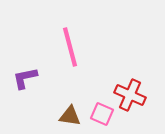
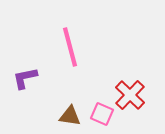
red cross: rotated 20 degrees clockwise
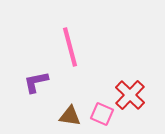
purple L-shape: moved 11 px right, 4 px down
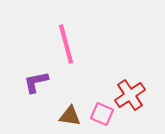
pink line: moved 4 px left, 3 px up
red cross: rotated 12 degrees clockwise
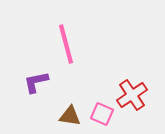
red cross: moved 2 px right
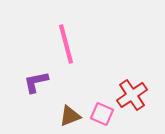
brown triangle: rotated 30 degrees counterclockwise
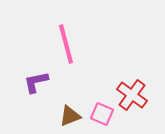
red cross: rotated 20 degrees counterclockwise
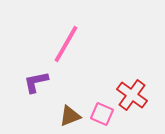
pink line: rotated 45 degrees clockwise
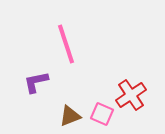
pink line: rotated 48 degrees counterclockwise
red cross: moved 1 px left; rotated 20 degrees clockwise
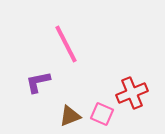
pink line: rotated 9 degrees counterclockwise
purple L-shape: moved 2 px right
red cross: moved 1 px right, 2 px up; rotated 12 degrees clockwise
